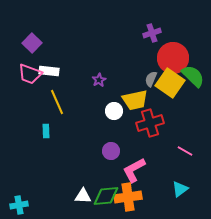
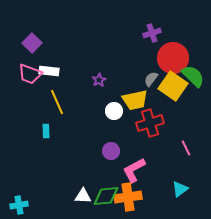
gray semicircle: rotated 14 degrees clockwise
yellow square: moved 3 px right, 3 px down
pink line: moved 1 px right, 3 px up; rotated 35 degrees clockwise
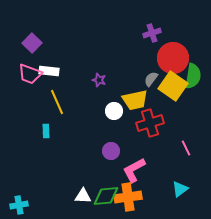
green semicircle: rotated 55 degrees clockwise
purple star: rotated 24 degrees counterclockwise
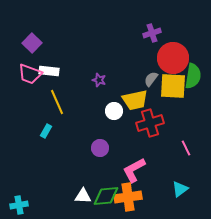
yellow square: rotated 32 degrees counterclockwise
cyan rectangle: rotated 32 degrees clockwise
purple circle: moved 11 px left, 3 px up
